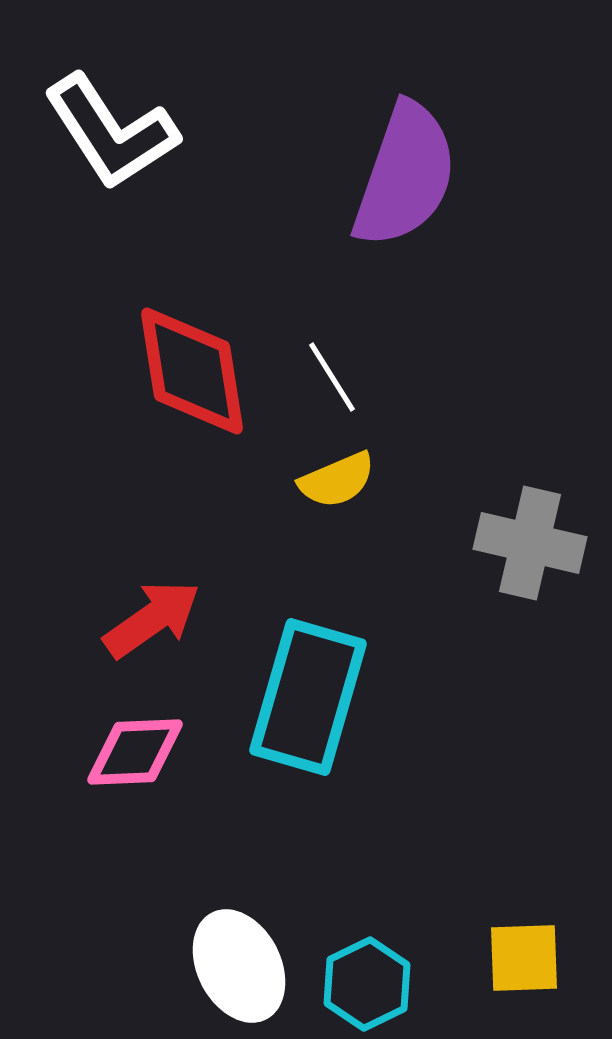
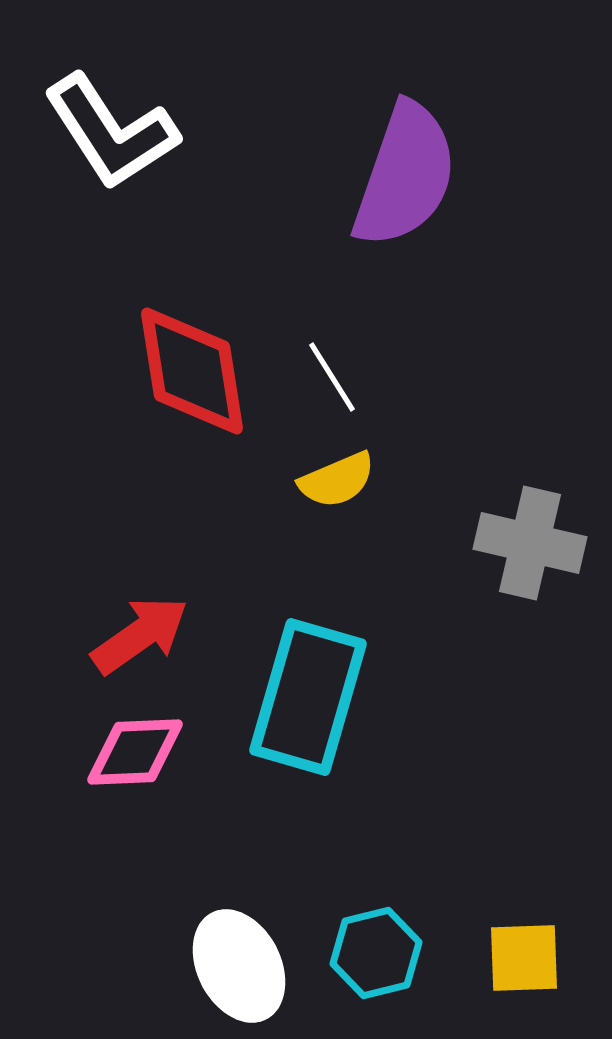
red arrow: moved 12 px left, 16 px down
cyan hexagon: moved 9 px right, 31 px up; rotated 12 degrees clockwise
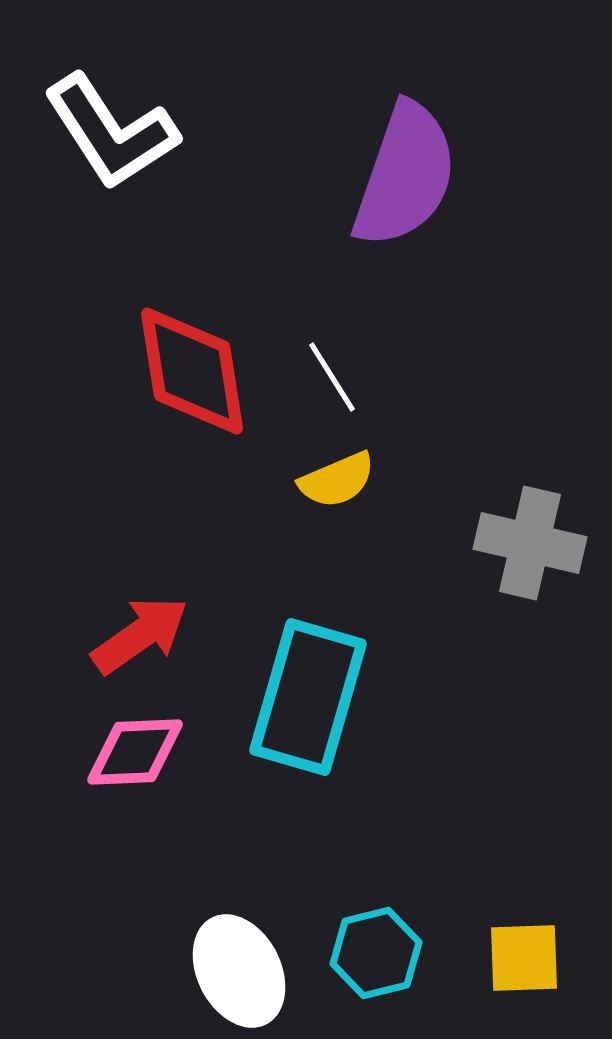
white ellipse: moved 5 px down
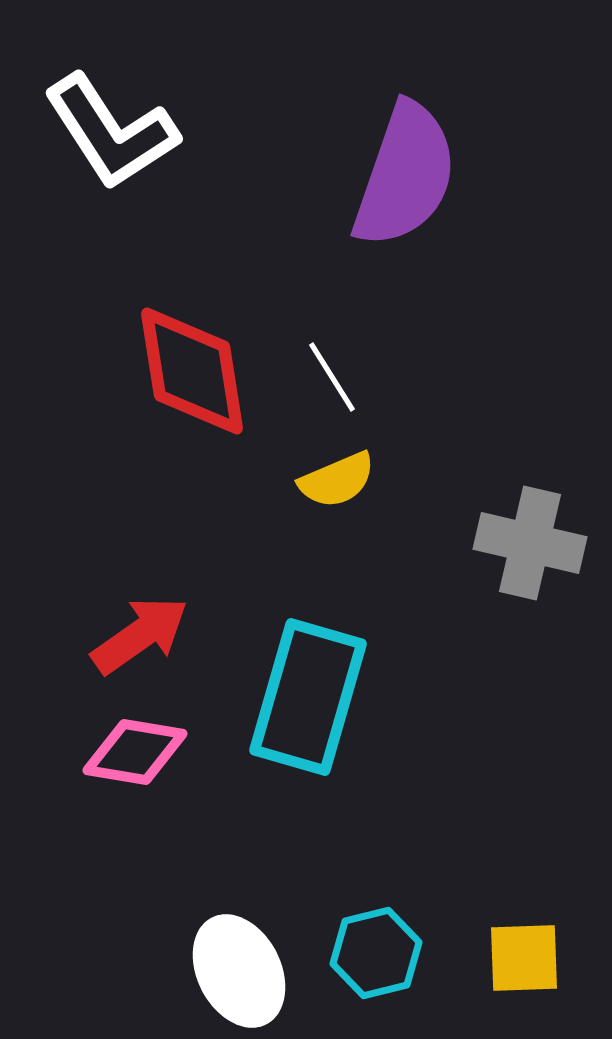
pink diamond: rotated 12 degrees clockwise
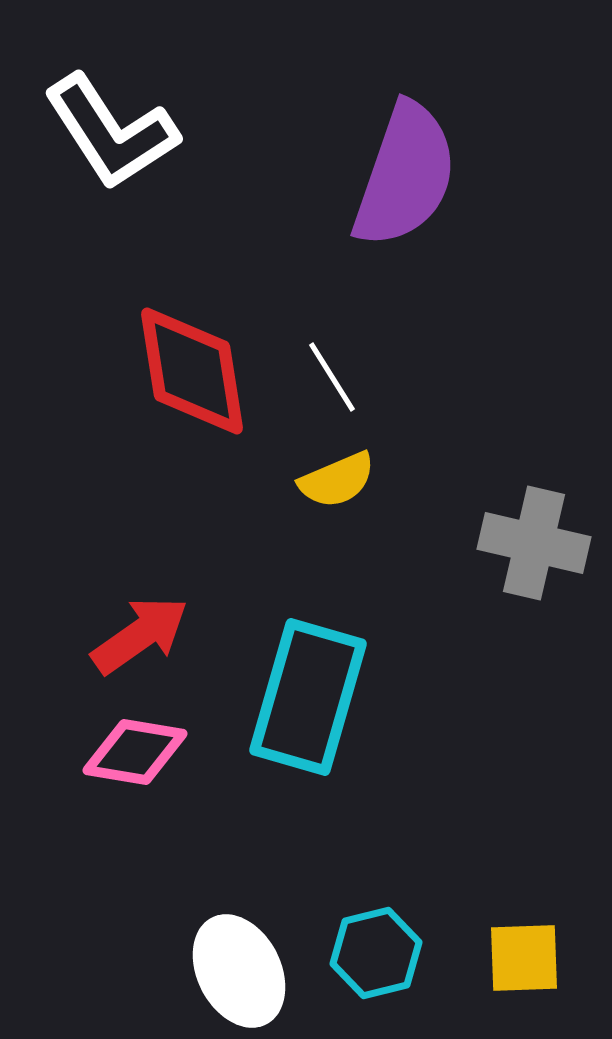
gray cross: moved 4 px right
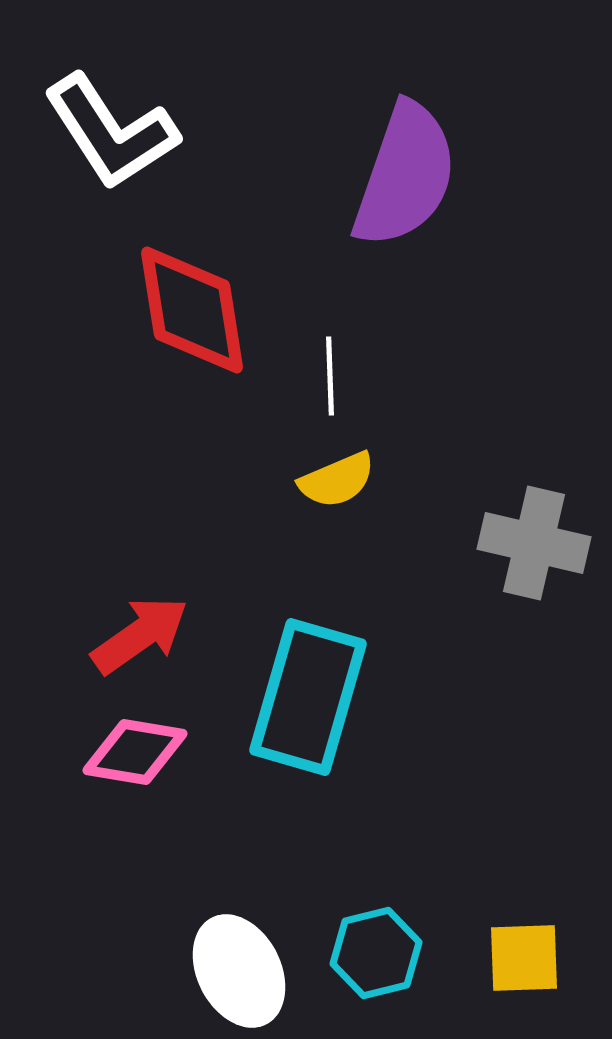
red diamond: moved 61 px up
white line: moved 2 px left, 1 px up; rotated 30 degrees clockwise
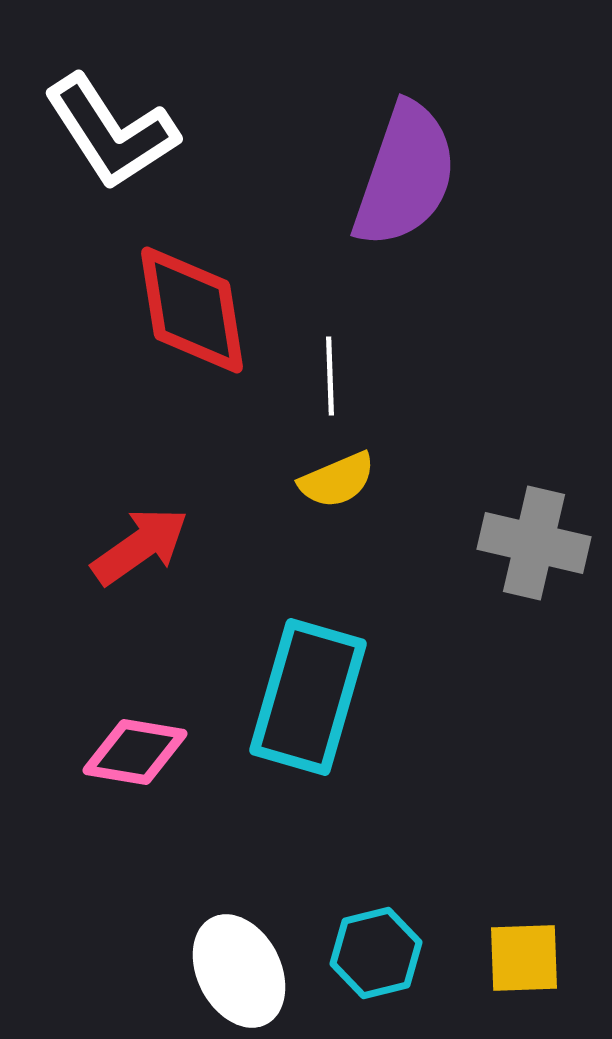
red arrow: moved 89 px up
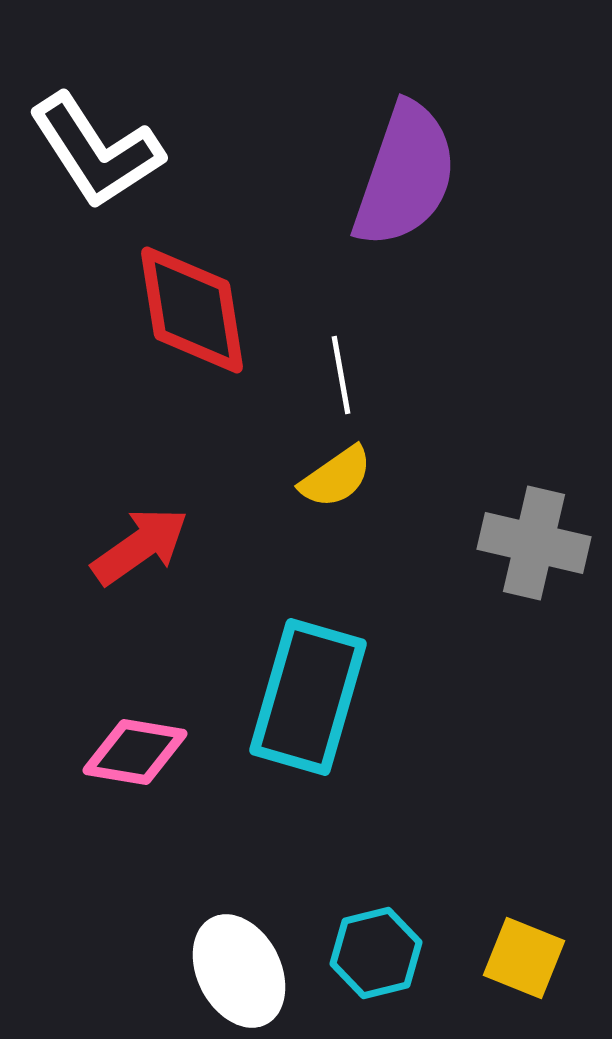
white L-shape: moved 15 px left, 19 px down
white line: moved 11 px right, 1 px up; rotated 8 degrees counterclockwise
yellow semicircle: moved 1 px left, 3 px up; rotated 12 degrees counterclockwise
yellow square: rotated 24 degrees clockwise
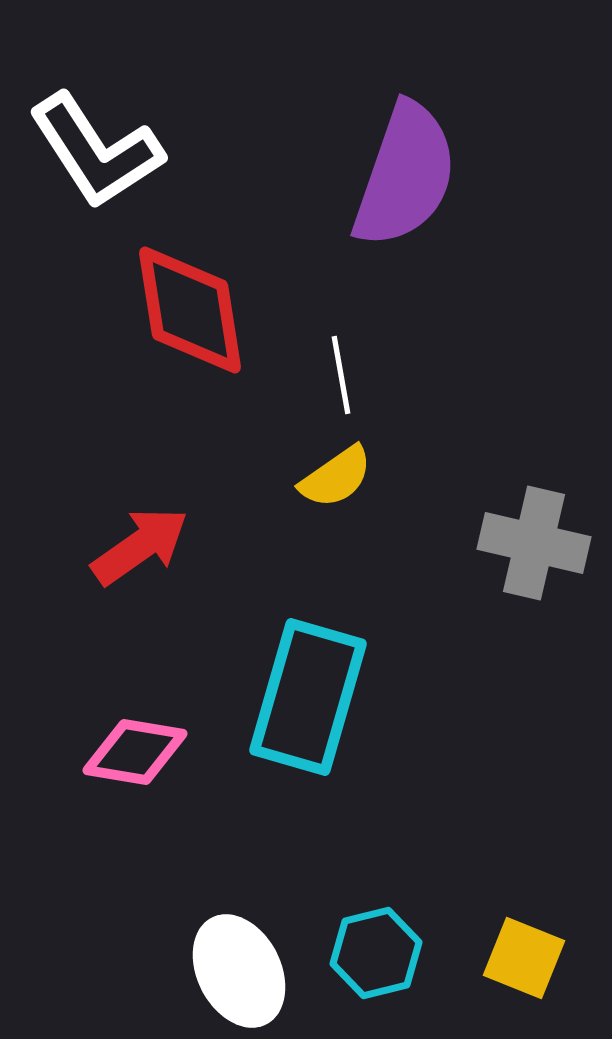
red diamond: moved 2 px left
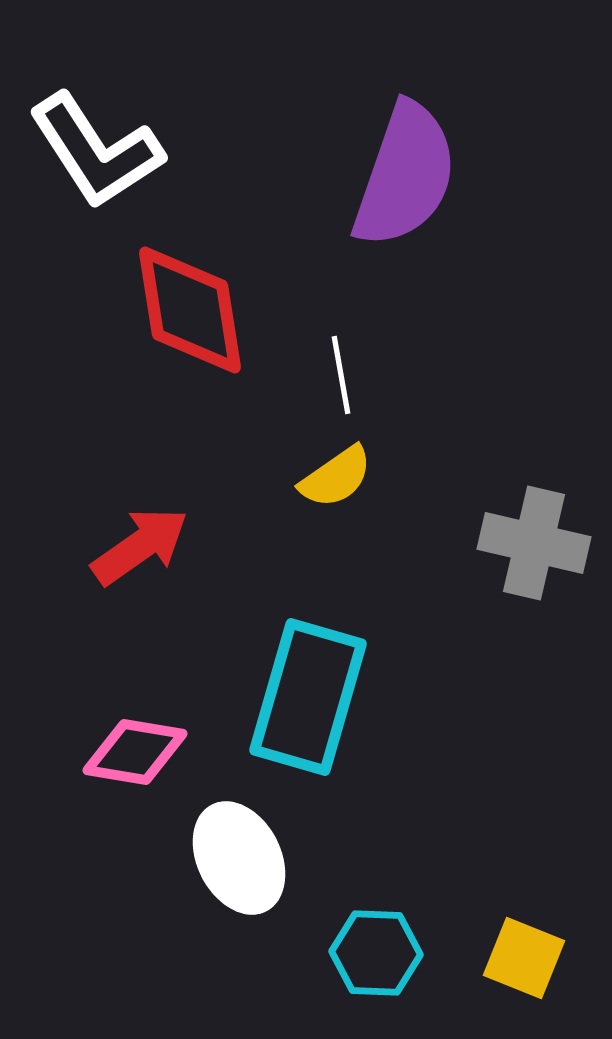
cyan hexagon: rotated 16 degrees clockwise
white ellipse: moved 113 px up
